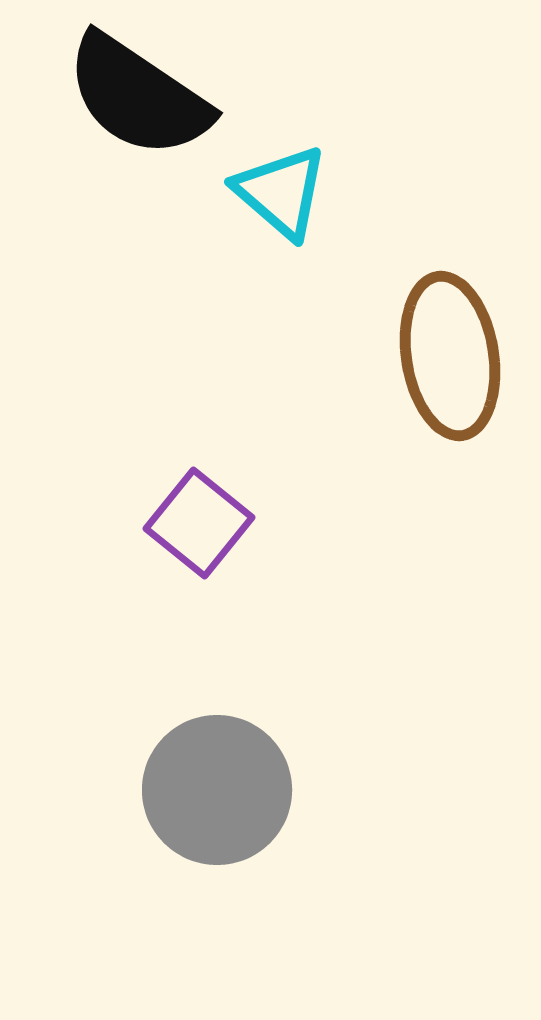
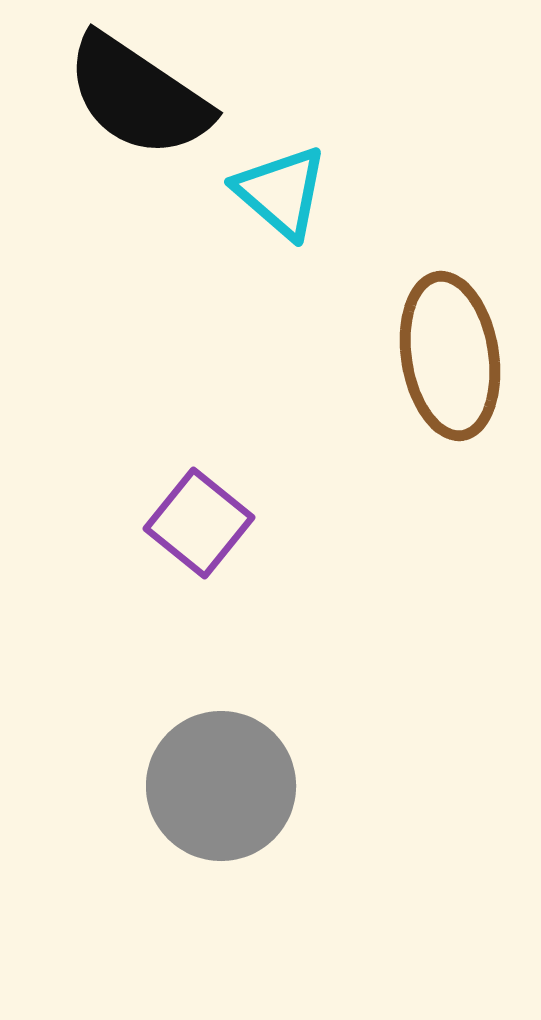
gray circle: moved 4 px right, 4 px up
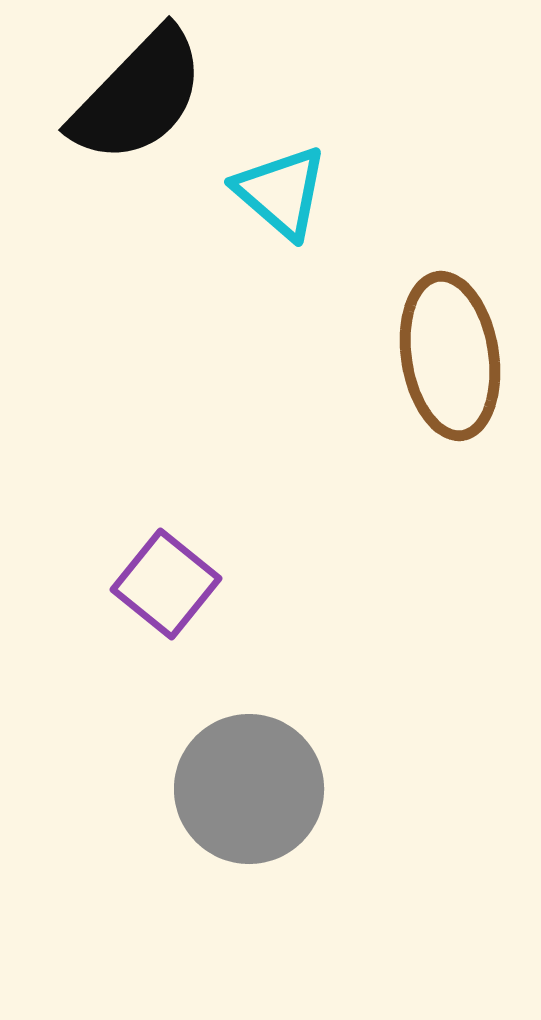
black semicircle: rotated 80 degrees counterclockwise
purple square: moved 33 px left, 61 px down
gray circle: moved 28 px right, 3 px down
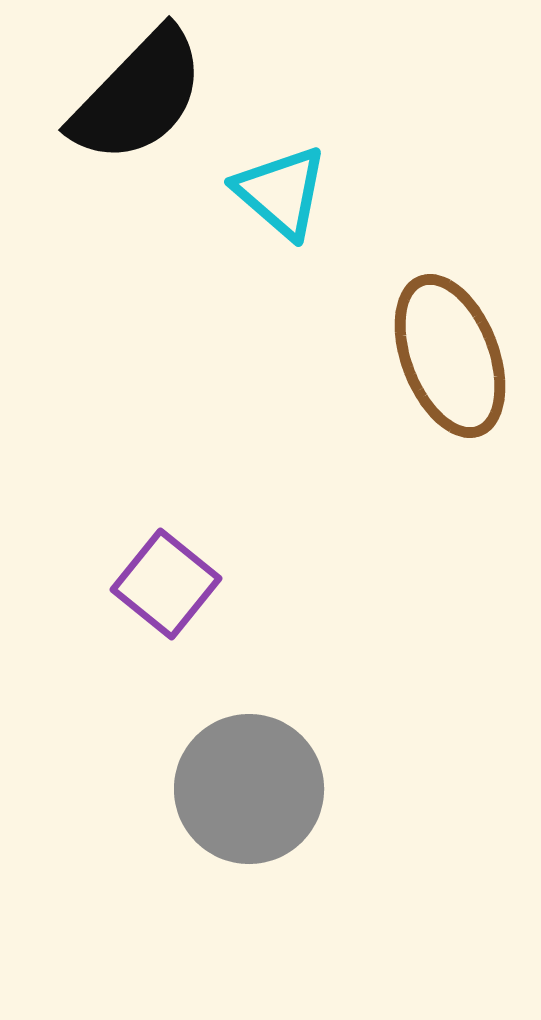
brown ellipse: rotated 12 degrees counterclockwise
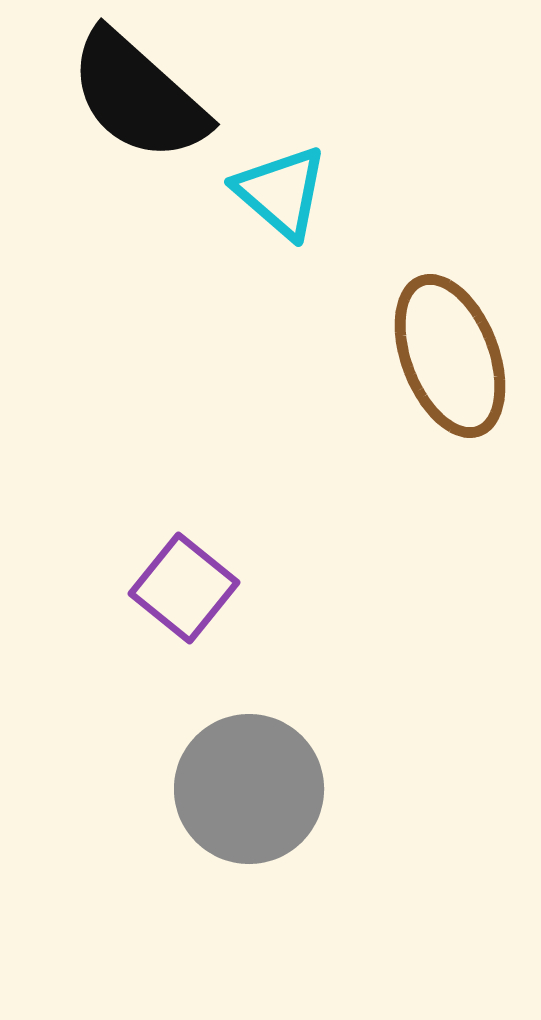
black semicircle: rotated 88 degrees clockwise
purple square: moved 18 px right, 4 px down
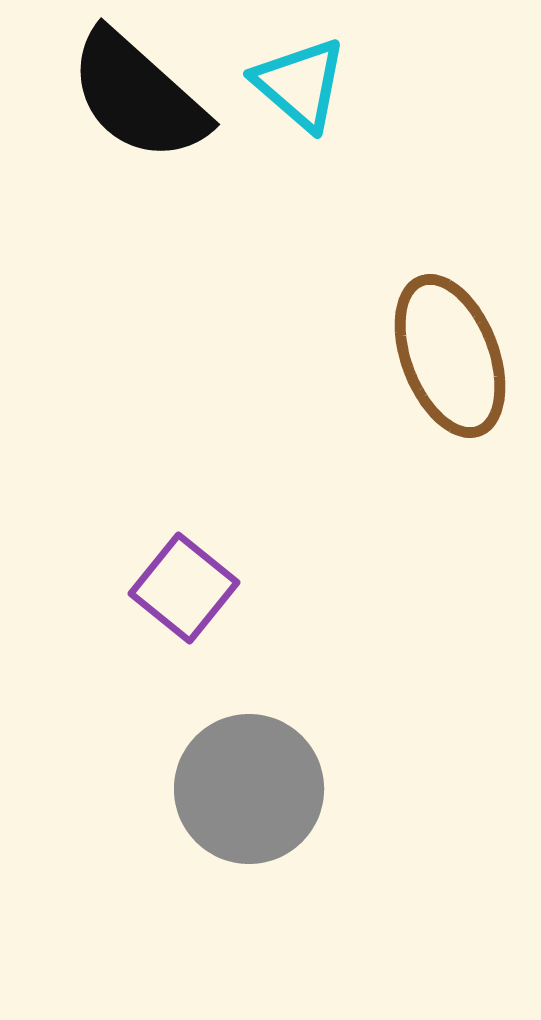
cyan triangle: moved 19 px right, 108 px up
